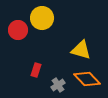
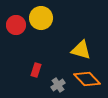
yellow circle: moved 1 px left
red circle: moved 2 px left, 5 px up
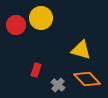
gray cross: rotated 16 degrees counterclockwise
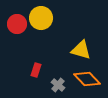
red circle: moved 1 px right, 1 px up
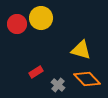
red rectangle: moved 2 px down; rotated 40 degrees clockwise
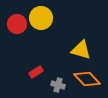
gray cross: rotated 24 degrees counterclockwise
